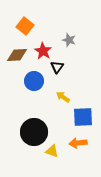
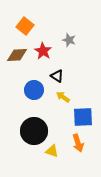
black triangle: moved 9 px down; rotated 32 degrees counterclockwise
blue circle: moved 9 px down
black circle: moved 1 px up
orange arrow: rotated 102 degrees counterclockwise
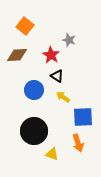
red star: moved 8 px right, 4 px down
yellow triangle: moved 3 px down
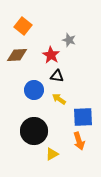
orange square: moved 2 px left
black triangle: rotated 24 degrees counterclockwise
yellow arrow: moved 4 px left, 2 px down
orange arrow: moved 1 px right, 2 px up
yellow triangle: rotated 48 degrees counterclockwise
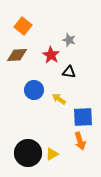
black triangle: moved 12 px right, 4 px up
black circle: moved 6 px left, 22 px down
orange arrow: moved 1 px right
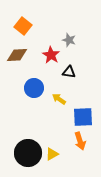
blue circle: moved 2 px up
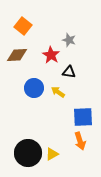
yellow arrow: moved 1 px left, 7 px up
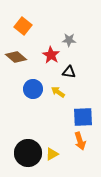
gray star: rotated 16 degrees counterclockwise
brown diamond: moved 1 px left, 2 px down; rotated 45 degrees clockwise
blue circle: moved 1 px left, 1 px down
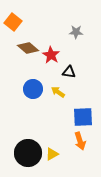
orange square: moved 10 px left, 4 px up
gray star: moved 7 px right, 8 px up
brown diamond: moved 12 px right, 9 px up
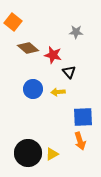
red star: moved 2 px right; rotated 18 degrees counterclockwise
black triangle: rotated 40 degrees clockwise
yellow arrow: rotated 40 degrees counterclockwise
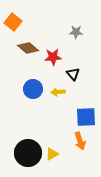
red star: moved 2 px down; rotated 18 degrees counterclockwise
black triangle: moved 4 px right, 2 px down
blue square: moved 3 px right
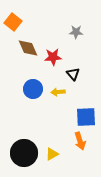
brown diamond: rotated 25 degrees clockwise
black circle: moved 4 px left
